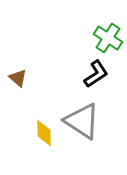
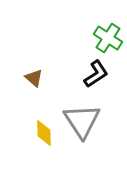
brown triangle: moved 16 px right
gray triangle: rotated 24 degrees clockwise
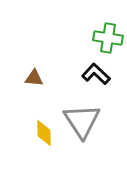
green cross: rotated 24 degrees counterclockwise
black L-shape: rotated 104 degrees counterclockwise
brown triangle: rotated 36 degrees counterclockwise
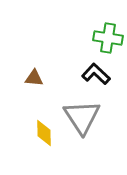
gray triangle: moved 4 px up
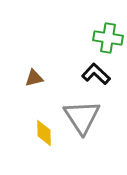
brown triangle: rotated 18 degrees counterclockwise
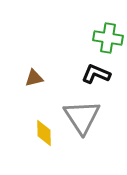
black L-shape: rotated 20 degrees counterclockwise
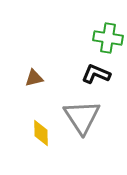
yellow diamond: moved 3 px left
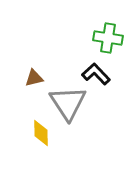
black L-shape: rotated 24 degrees clockwise
gray triangle: moved 14 px left, 14 px up
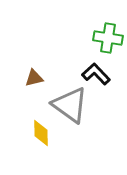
gray triangle: moved 2 px right, 2 px down; rotated 21 degrees counterclockwise
